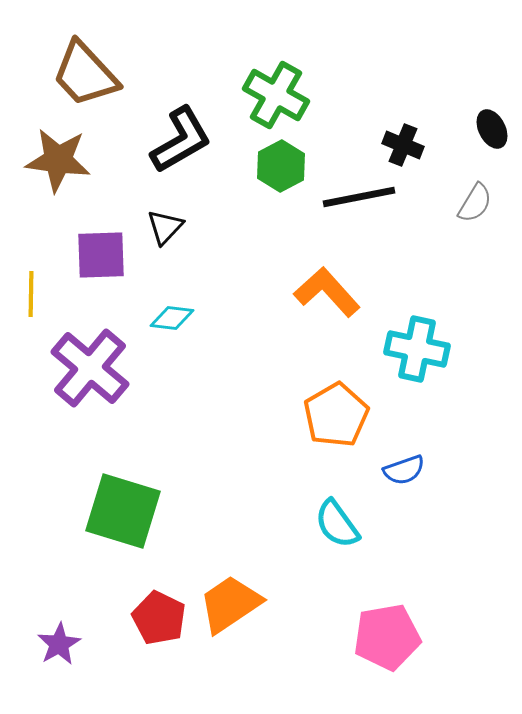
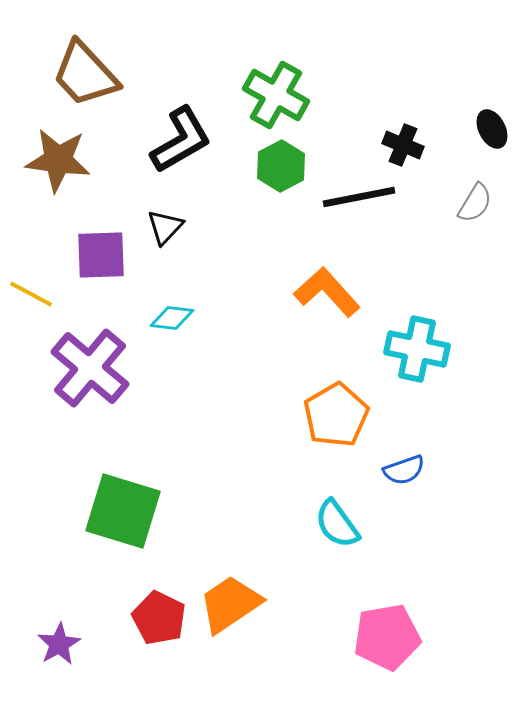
yellow line: rotated 63 degrees counterclockwise
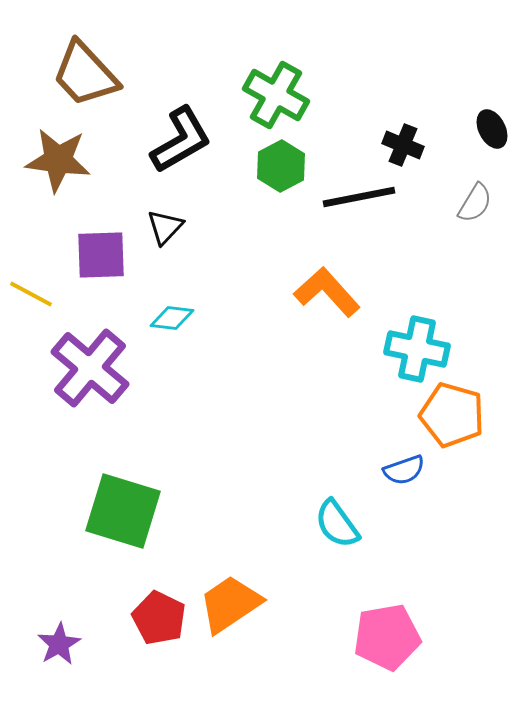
orange pentagon: moved 116 px right; rotated 26 degrees counterclockwise
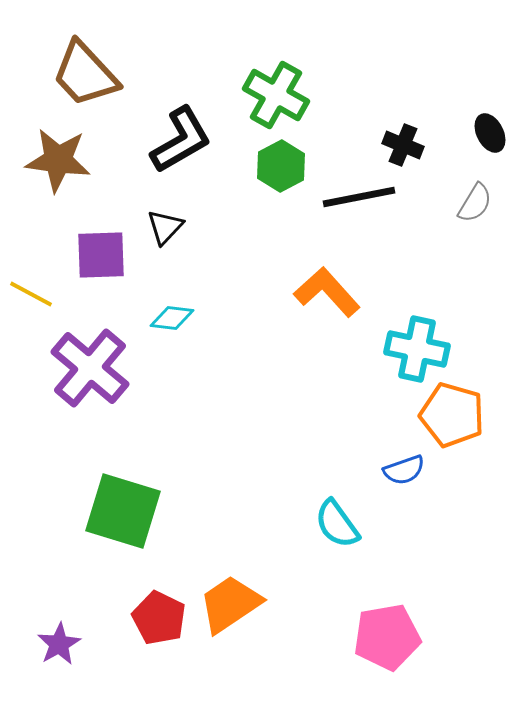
black ellipse: moved 2 px left, 4 px down
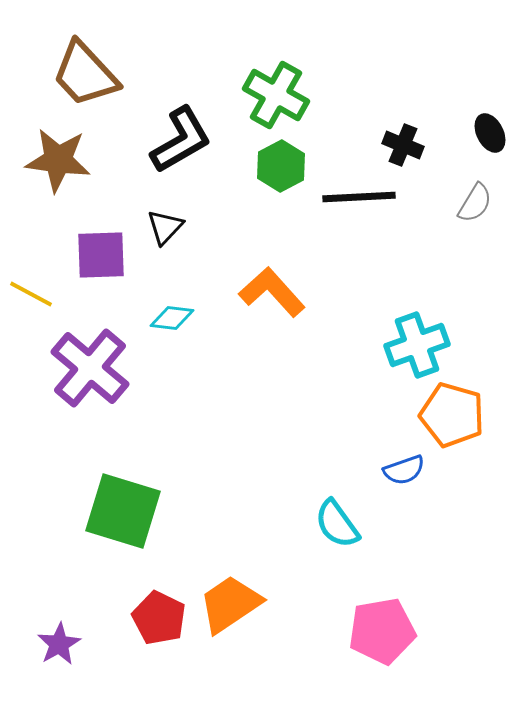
black line: rotated 8 degrees clockwise
orange L-shape: moved 55 px left
cyan cross: moved 4 px up; rotated 32 degrees counterclockwise
pink pentagon: moved 5 px left, 6 px up
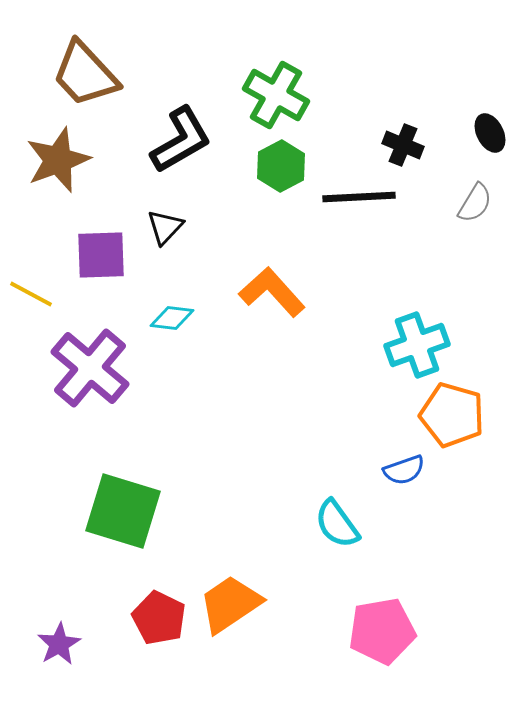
brown star: rotated 28 degrees counterclockwise
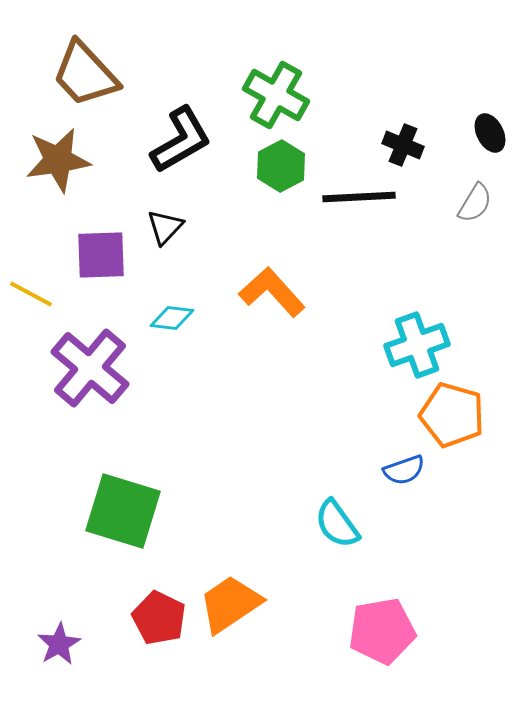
brown star: rotated 12 degrees clockwise
